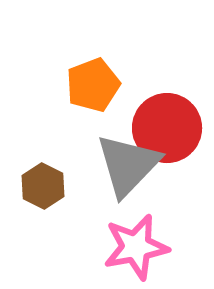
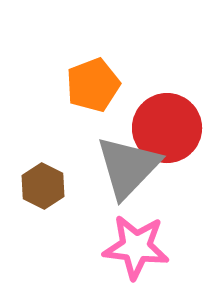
gray triangle: moved 2 px down
pink star: rotated 18 degrees clockwise
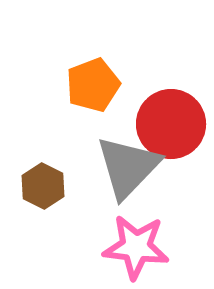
red circle: moved 4 px right, 4 px up
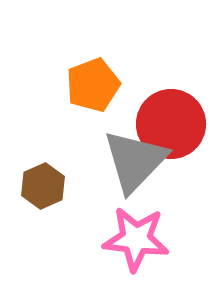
gray triangle: moved 7 px right, 6 px up
brown hexagon: rotated 9 degrees clockwise
pink star: moved 8 px up
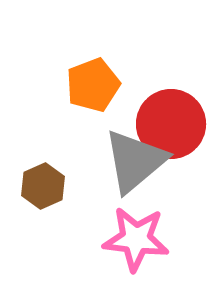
gray triangle: rotated 6 degrees clockwise
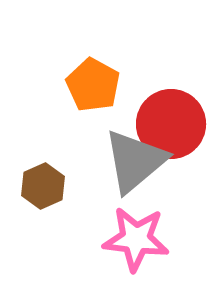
orange pentagon: rotated 22 degrees counterclockwise
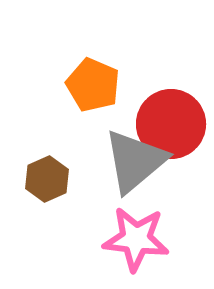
orange pentagon: rotated 6 degrees counterclockwise
brown hexagon: moved 4 px right, 7 px up
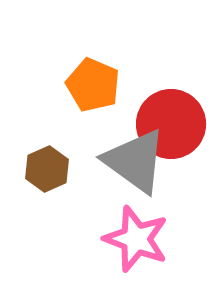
gray triangle: rotated 44 degrees counterclockwise
brown hexagon: moved 10 px up
pink star: rotated 14 degrees clockwise
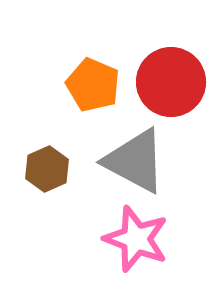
red circle: moved 42 px up
gray triangle: rotated 8 degrees counterclockwise
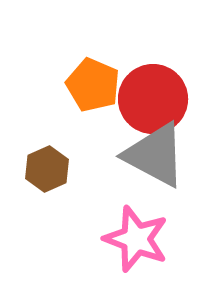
red circle: moved 18 px left, 17 px down
gray triangle: moved 20 px right, 6 px up
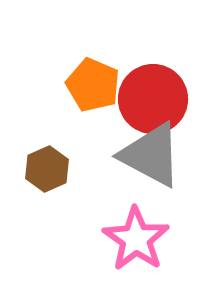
gray triangle: moved 4 px left
pink star: rotated 14 degrees clockwise
